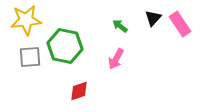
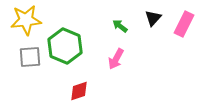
pink rectangle: moved 4 px right; rotated 60 degrees clockwise
green hexagon: rotated 12 degrees clockwise
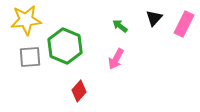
black triangle: moved 1 px right
red diamond: rotated 30 degrees counterclockwise
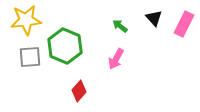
black triangle: rotated 24 degrees counterclockwise
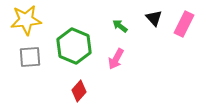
green hexagon: moved 9 px right
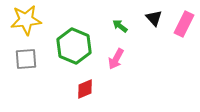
gray square: moved 4 px left, 2 px down
red diamond: moved 6 px right, 2 px up; rotated 25 degrees clockwise
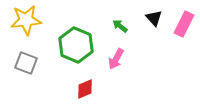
green hexagon: moved 2 px right, 1 px up
gray square: moved 4 px down; rotated 25 degrees clockwise
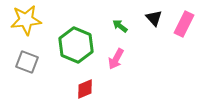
gray square: moved 1 px right, 1 px up
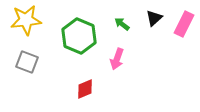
black triangle: rotated 30 degrees clockwise
green arrow: moved 2 px right, 2 px up
green hexagon: moved 3 px right, 9 px up
pink arrow: moved 1 px right; rotated 10 degrees counterclockwise
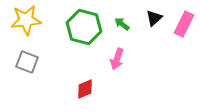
green hexagon: moved 5 px right, 9 px up; rotated 8 degrees counterclockwise
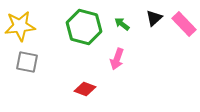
yellow star: moved 6 px left, 6 px down
pink rectangle: rotated 70 degrees counterclockwise
gray square: rotated 10 degrees counterclockwise
red diamond: rotated 45 degrees clockwise
